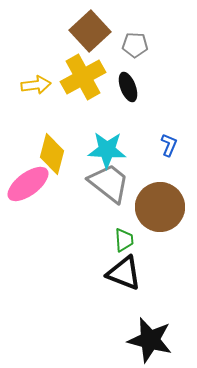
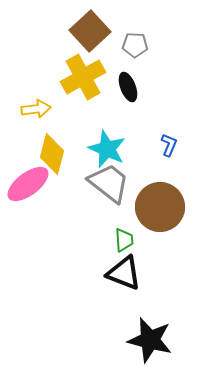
yellow arrow: moved 24 px down
cyan star: moved 1 px up; rotated 21 degrees clockwise
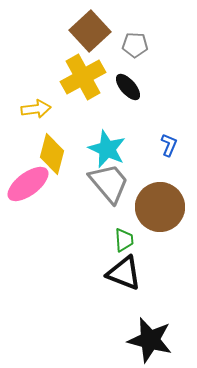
black ellipse: rotated 20 degrees counterclockwise
gray trapezoid: rotated 12 degrees clockwise
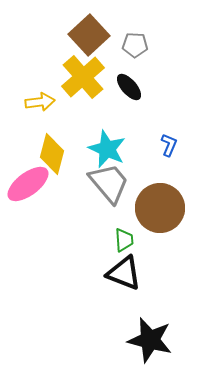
brown square: moved 1 px left, 4 px down
yellow cross: rotated 12 degrees counterclockwise
black ellipse: moved 1 px right
yellow arrow: moved 4 px right, 7 px up
brown circle: moved 1 px down
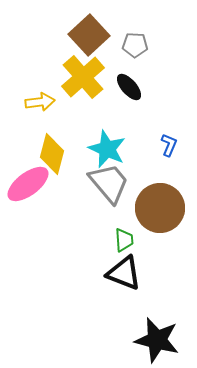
black star: moved 7 px right
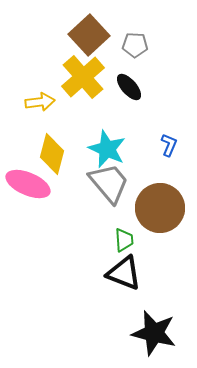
pink ellipse: rotated 60 degrees clockwise
black star: moved 3 px left, 7 px up
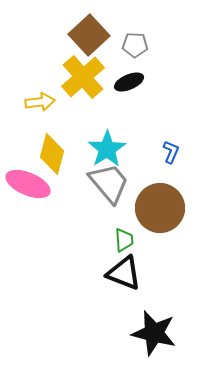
black ellipse: moved 5 px up; rotated 72 degrees counterclockwise
blue L-shape: moved 2 px right, 7 px down
cyan star: rotated 15 degrees clockwise
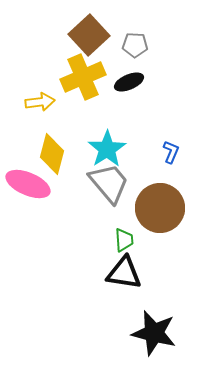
yellow cross: rotated 18 degrees clockwise
black triangle: rotated 12 degrees counterclockwise
